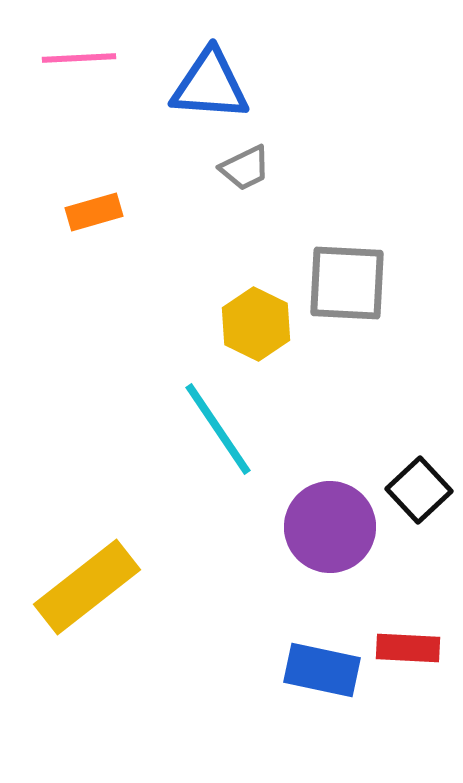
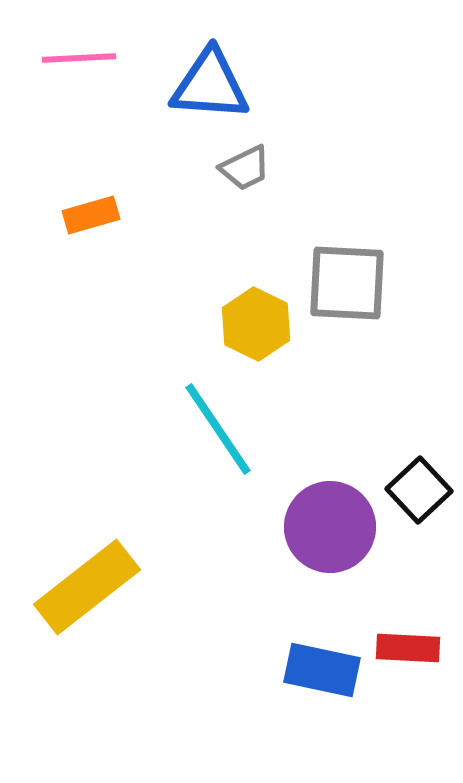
orange rectangle: moved 3 px left, 3 px down
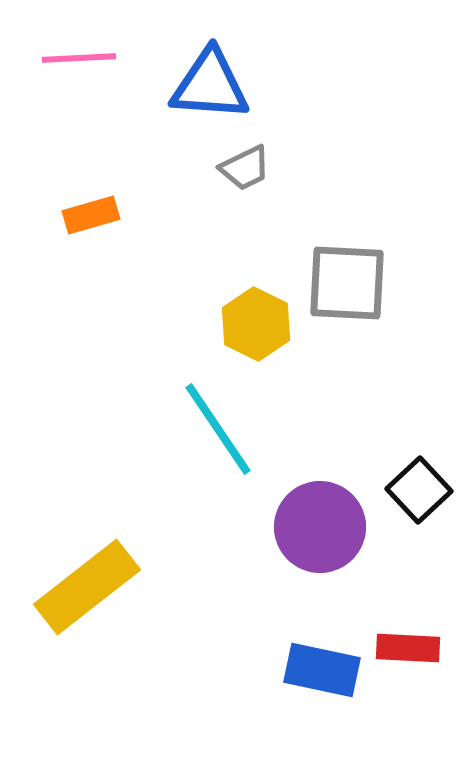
purple circle: moved 10 px left
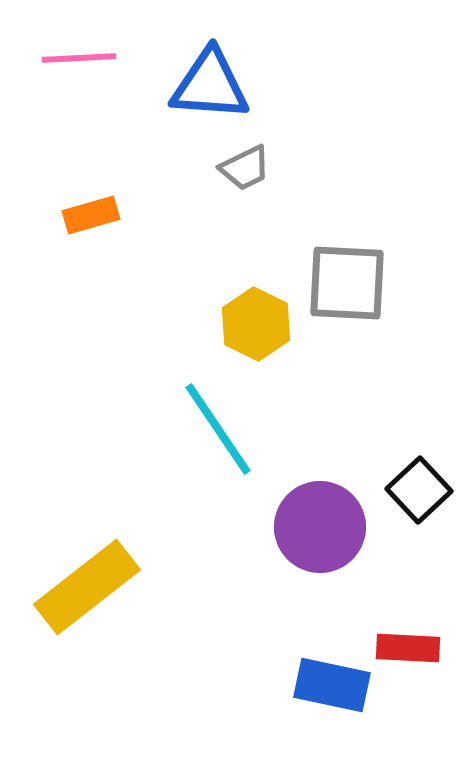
blue rectangle: moved 10 px right, 15 px down
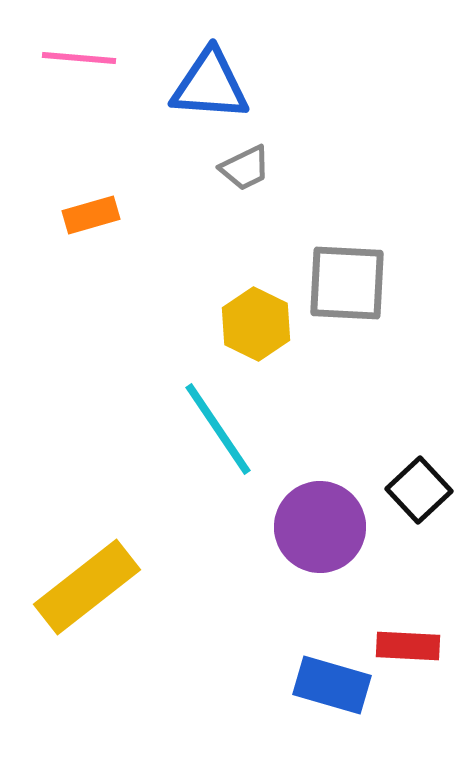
pink line: rotated 8 degrees clockwise
red rectangle: moved 2 px up
blue rectangle: rotated 4 degrees clockwise
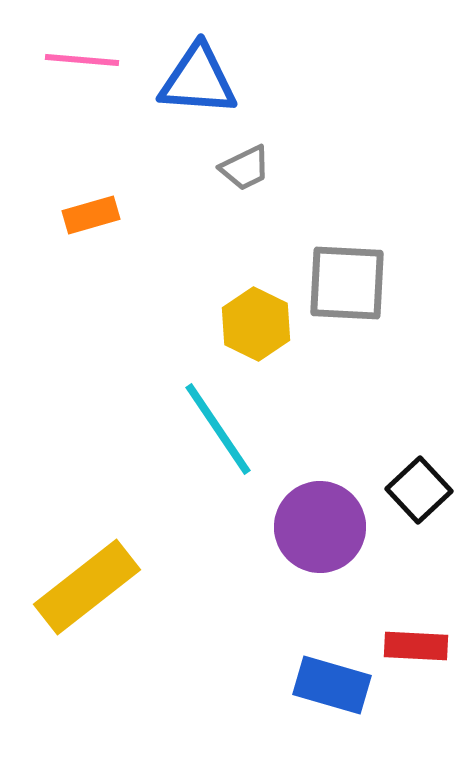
pink line: moved 3 px right, 2 px down
blue triangle: moved 12 px left, 5 px up
red rectangle: moved 8 px right
